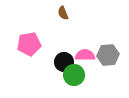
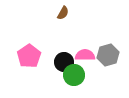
brown semicircle: rotated 128 degrees counterclockwise
pink pentagon: moved 12 px down; rotated 25 degrees counterclockwise
gray hexagon: rotated 10 degrees counterclockwise
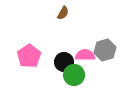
gray hexagon: moved 3 px left, 5 px up
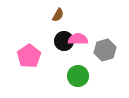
brown semicircle: moved 5 px left, 2 px down
pink semicircle: moved 7 px left, 16 px up
black circle: moved 21 px up
green circle: moved 4 px right, 1 px down
